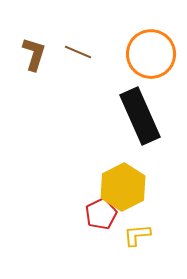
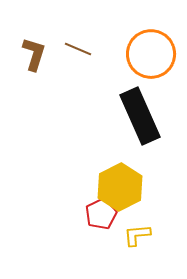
brown line: moved 3 px up
yellow hexagon: moved 3 px left
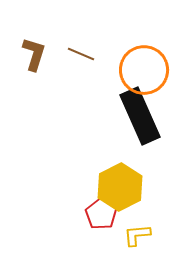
brown line: moved 3 px right, 5 px down
orange circle: moved 7 px left, 16 px down
red pentagon: rotated 12 degrees counterclockwise
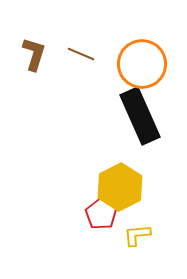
orange circle: moved 2 px left, 6 px up
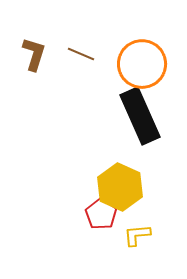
yellow hexagon: rotated 9 degrees counterclockwise
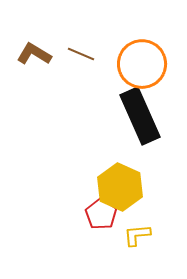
brown L-shape: rotated 76 degrees counterclockwise
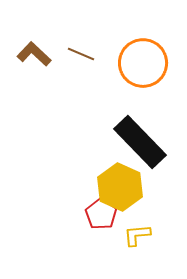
brown L-shape: rotated 12 degrees clockwise
orange circle: moved 1 px right, 1 px up
black rectangle: moved 26 px down; rotated 20 degrees counterclockwise
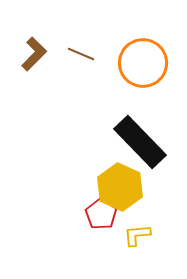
brown L-shape: rotated 92 degrees clockwise
